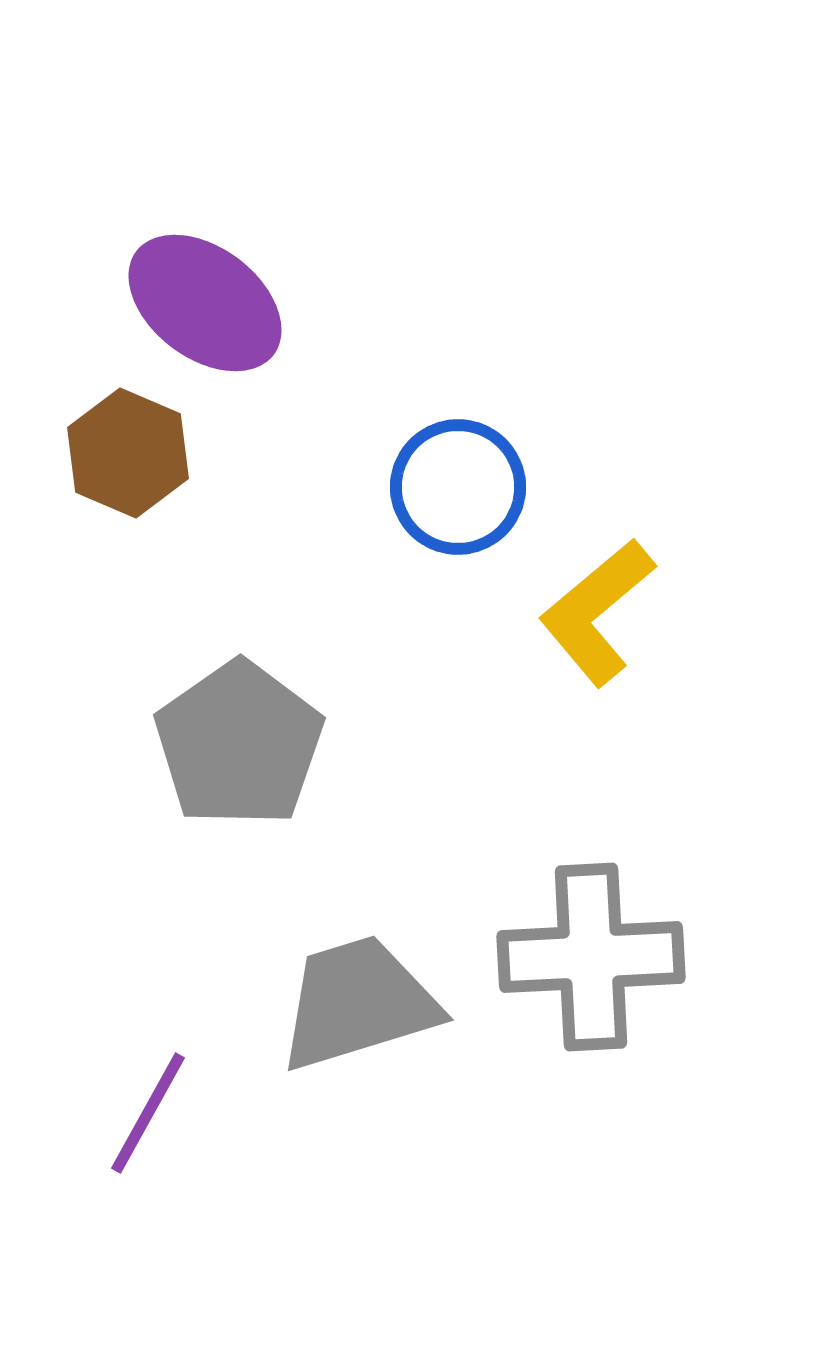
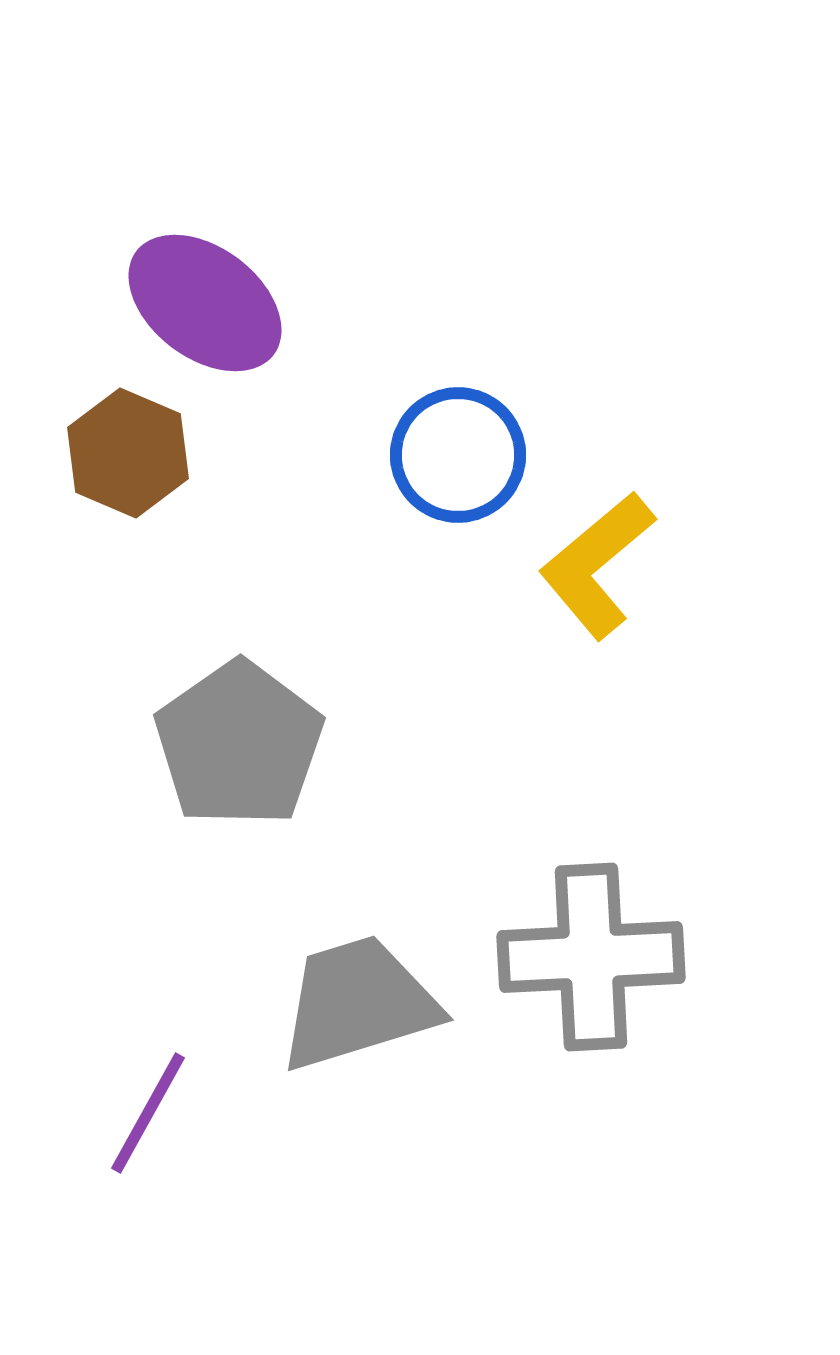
blue circle: moved 32 px up
yellow L-shape: moved 47 px up
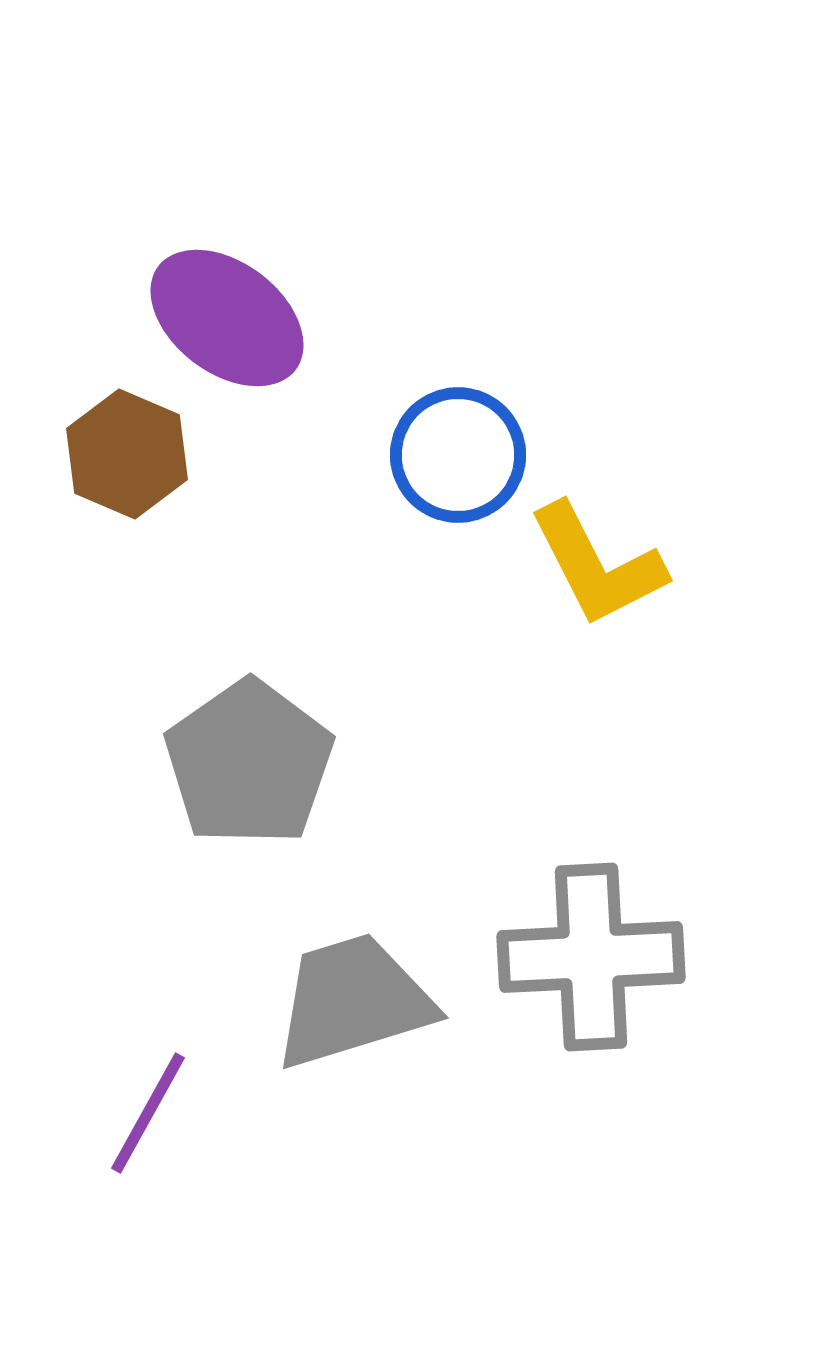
purple ellipse: moved 22 px right, 15 px down
brown hexagon: moved 1 px left, 1 px down
yellow L-shape: rotated 77 degrees counterclockwise
gray pentagon: moved 10 px right, 19 px down
gray trapezoid: moved 5 px left, 2 px up
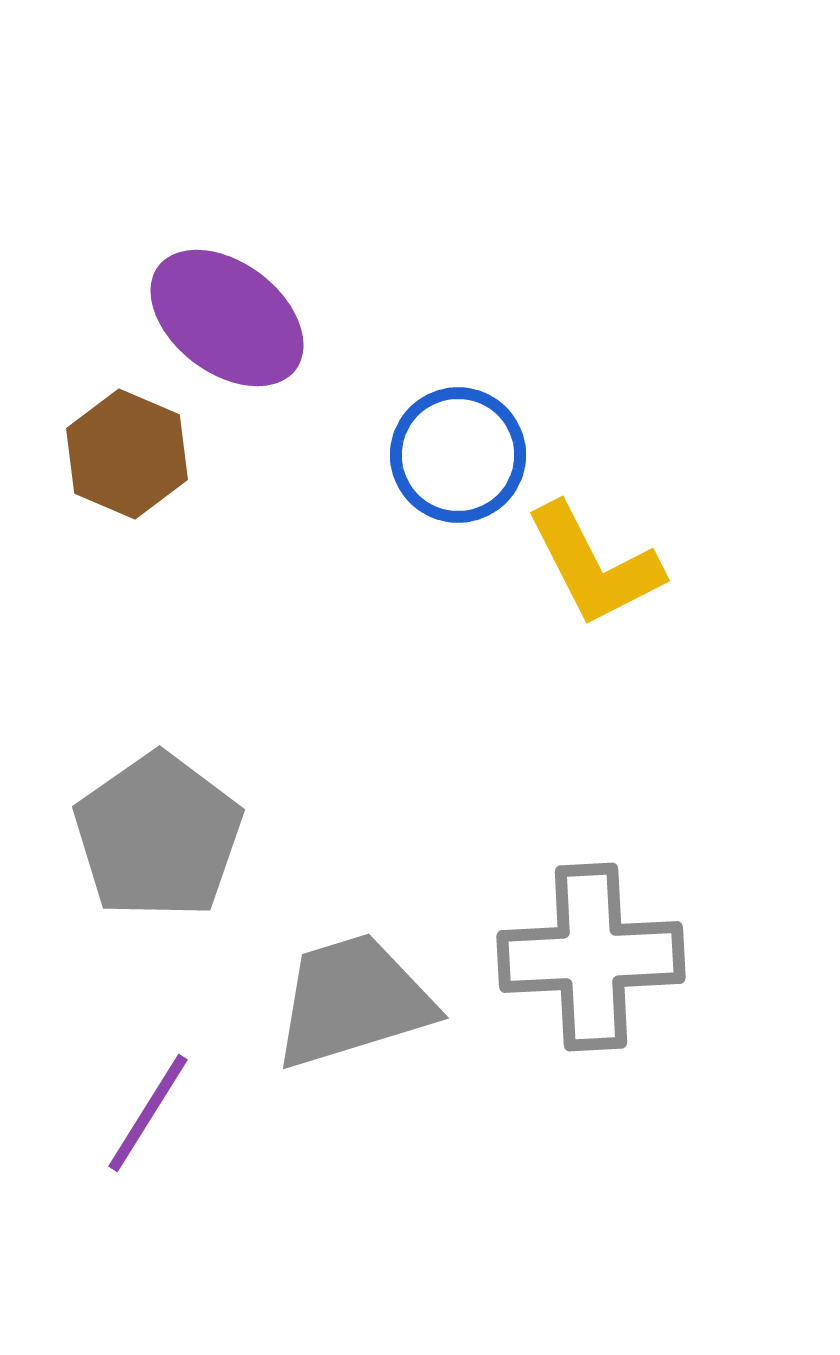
yellow L-shape: moved 3 px left
gray pentagon: moved 91 px left, 73 px down
purple line: rotated 3 degrees clockwise
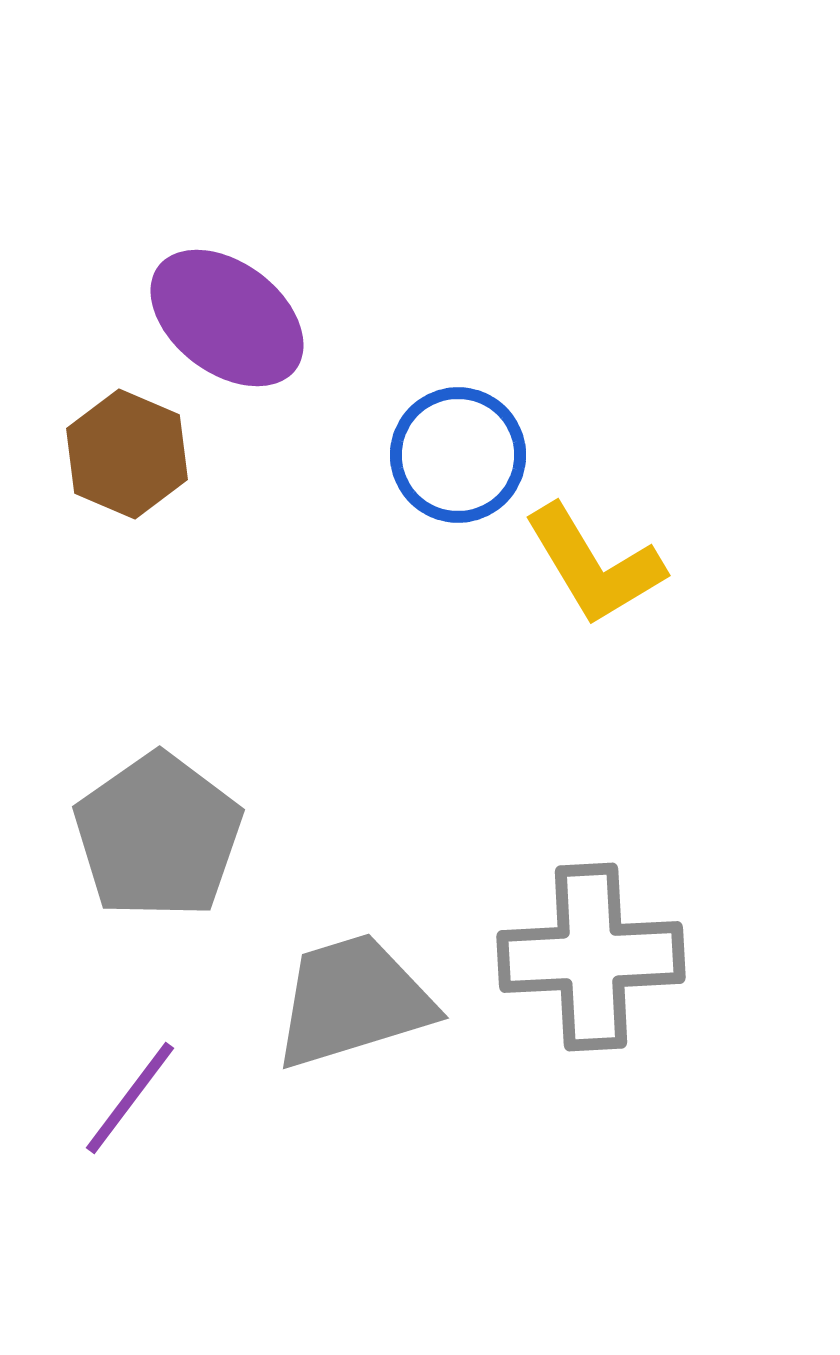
yellow L-shape: rotated 4 degrees counterclockwise
purple line: moved 18 px left, 15 px up; rotated 5 degrees clockwise
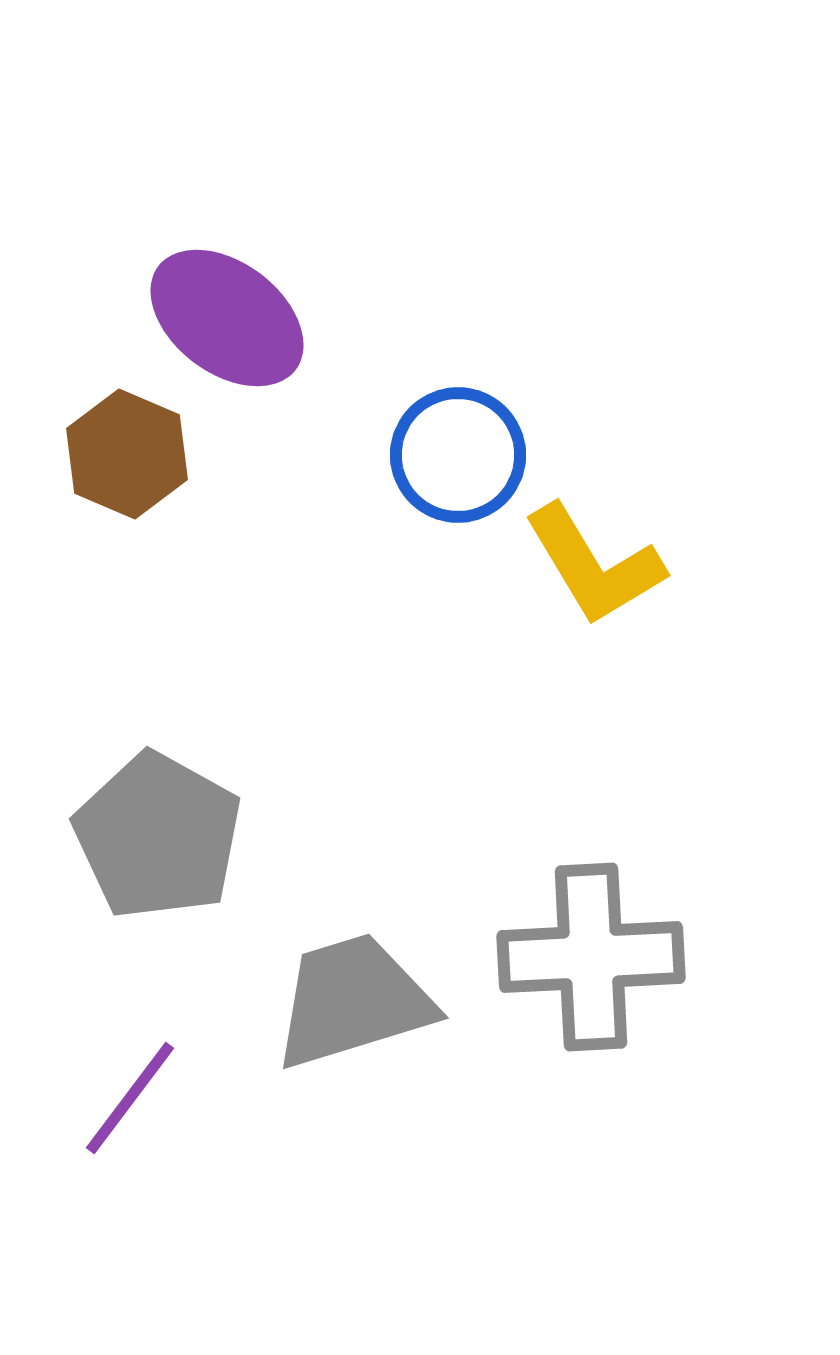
gray pentagon: rotated 8 degrees counterclockwise
